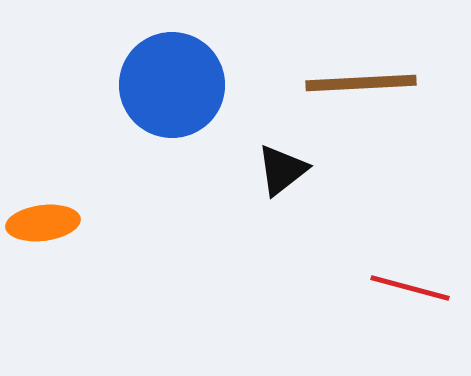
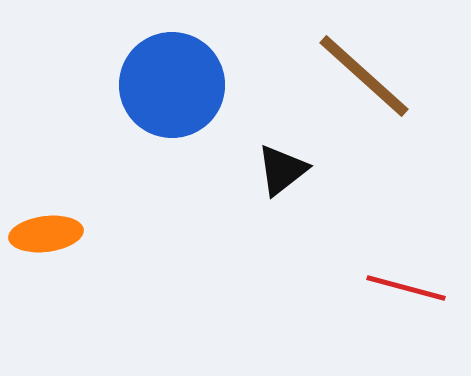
brown line: moved 3 px right, 7 px up; rotated 45 degrees clockwise
orange ellipse: moved 3 px right, 11 px down
red line: moved 4 px left
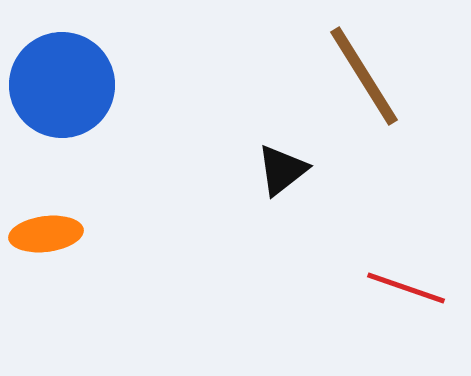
brown line: rotated 16 degrees clockwise
blue circle: moved 110 px left
red line: rotated 4 degrees clockwise
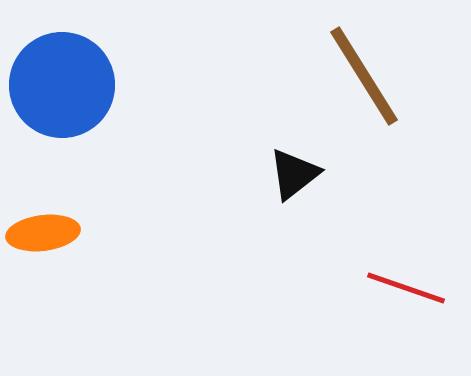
black triangle: moved 12 px right, 4 px down
orange ellipse: moved 3 px left, 1 px up
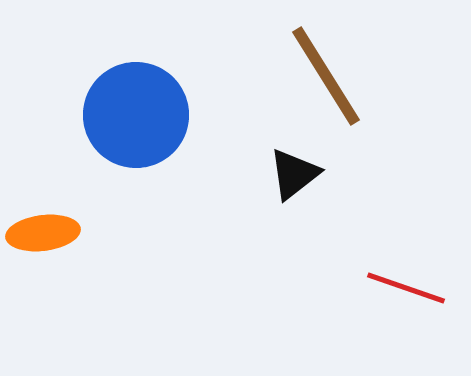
brown line: moved 38 px left
blue circle: moved 74 px right, 30 px down
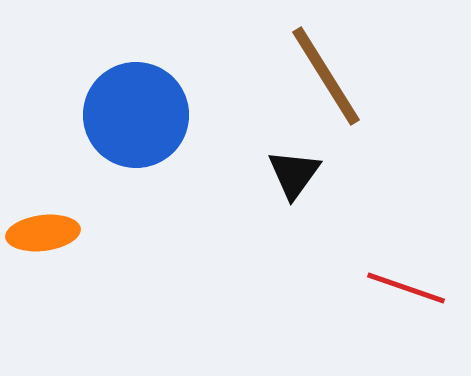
black triangle: rotated 16 degrees counterclockwise
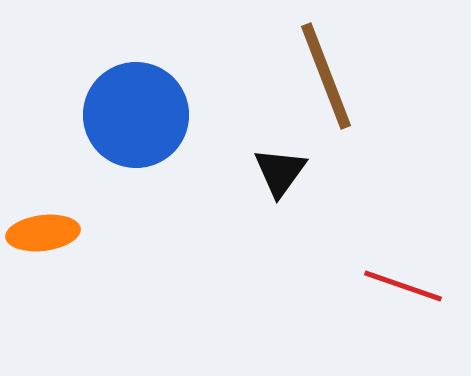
brown line: rotated 11 degrees clockwise
black triangle: moved 14 px left, 2 px up
red line: moved 3 px left, 2 px up
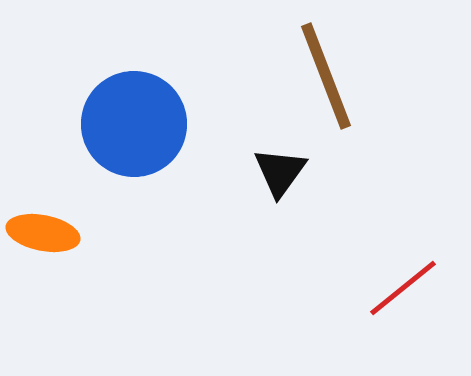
blue circle: moved 2 px left, 9 px down
orange ellipse: rotated 18 degrees clockwise
red line: moved 2 px down; rotated 58 degrees counterclockwise
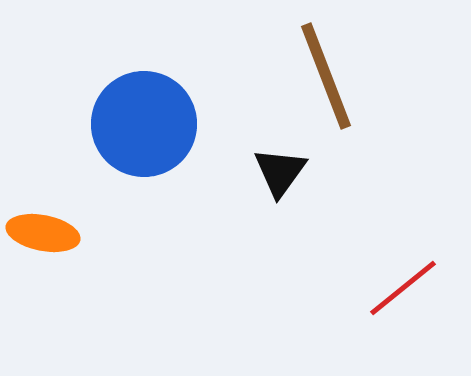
blue circle: moved 10 px right
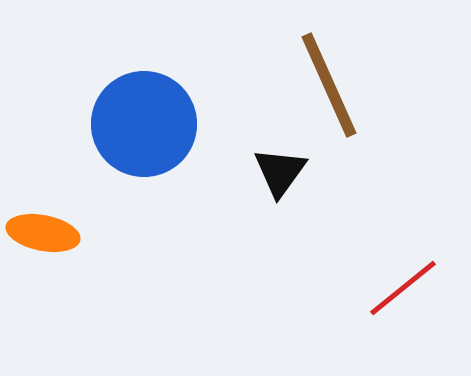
brown line: moved 3 px right, 9 px down; rotated 3 degrees counterclockwise
